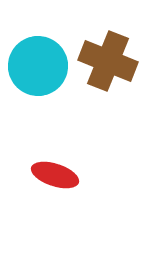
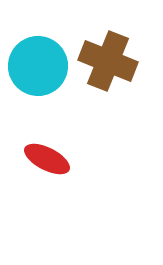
red ellipse: moved 8 px left, 16 px up; rotated 9 degrees clockwise
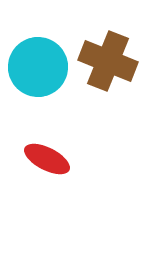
cyan circle: moved 1 px down
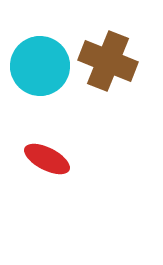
cyan circle: moved 2 px right, 1 px up
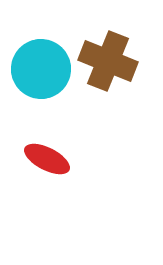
cyan circle: moved 1 px right, 3 px down
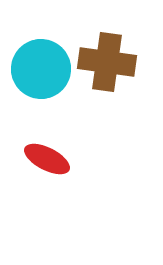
brown cross: moved 1 px left, 1 px down; rotated 14 degrees counterclockwise
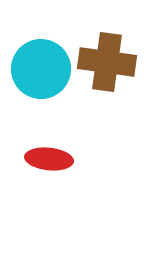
red ellipse: moved 2 px right; rotated 21 degrees counterclockwise
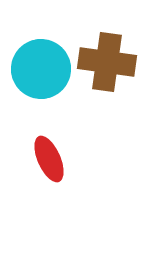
red ellipse: rotated 60 degrees clockwise
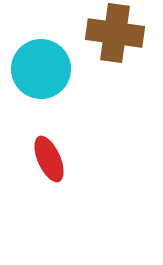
brown cross: moved 8 px right, 29 px up
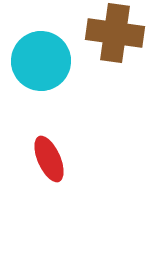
cyan circle: moved 8 px up
